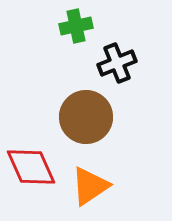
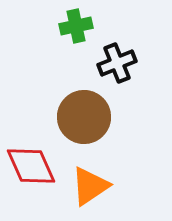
brown circle: moved 2 px left
red diamond: moved 1 px up
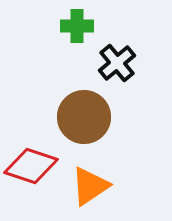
green cross: moved 1 px right; rotated 12 degrees clockwise
black cross: rotated 18 degrees counterclockwise
red diamond: rotated 48 degrees counterclockwise
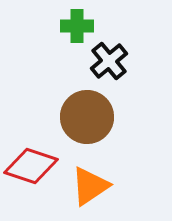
black cross: moved 8 px left, 2 px up
brown circle: moved 3 px right
